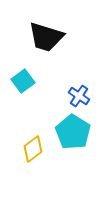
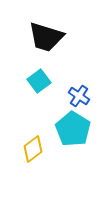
cyan square: moved 16 px right
cyan pentagon: moved 3 px up
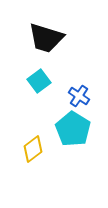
black trapezoid: moved 1 px down
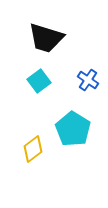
blue cross: moved 9 px right, 16 px up
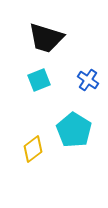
cyan square: moved 1 px up; rotated 15 degrees clockwise
cyan pentagon: moved 1 px right, 1 px down
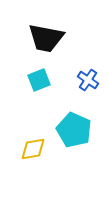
black trapezoid: rotated 6 degrees counterclockwise
cyan pentagon: rotated 8 degrees counterclockwise
yellow diamond: rotated 28 degrees clockwise
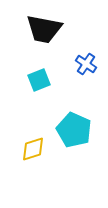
black trapezoid: moved 2 px left, 9 px up
blue cross: moved 2 px left, 16 px up
yellow diamond: rotated 8 degrees counterclockwise
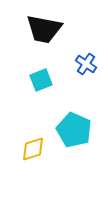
cyan square: moved 2 px right
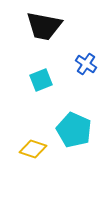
black trapezoid: moved 3 px up
yellow diamond: rotated 36 degrees clockwise
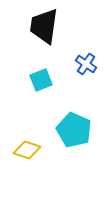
black trapezoid: rotated 87 degrees clockwise
yellow diamond: moved 6 px left, 1 px down
